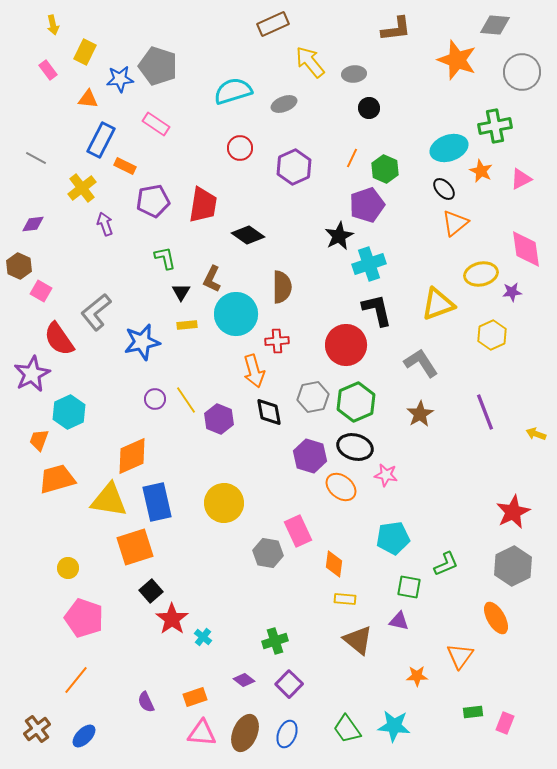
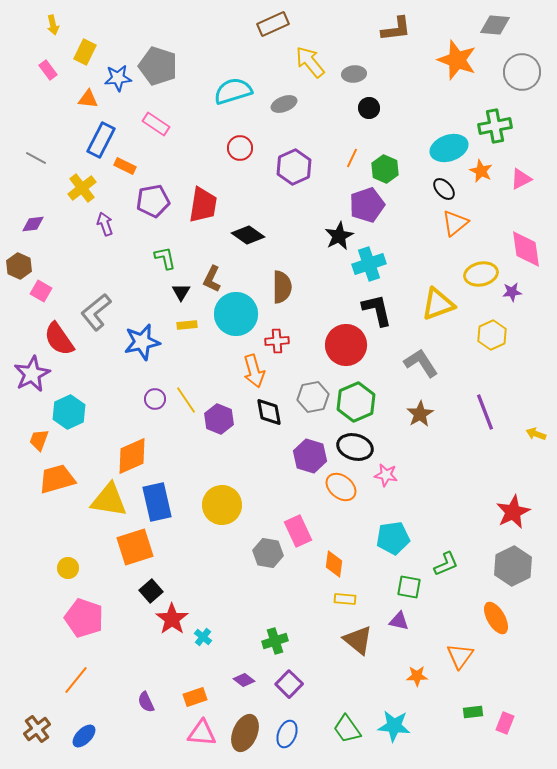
blue star at (120, 79): moved 2 px left, 1 px up
yellow circle at (224, 503): moved 2 px left, 2 px down
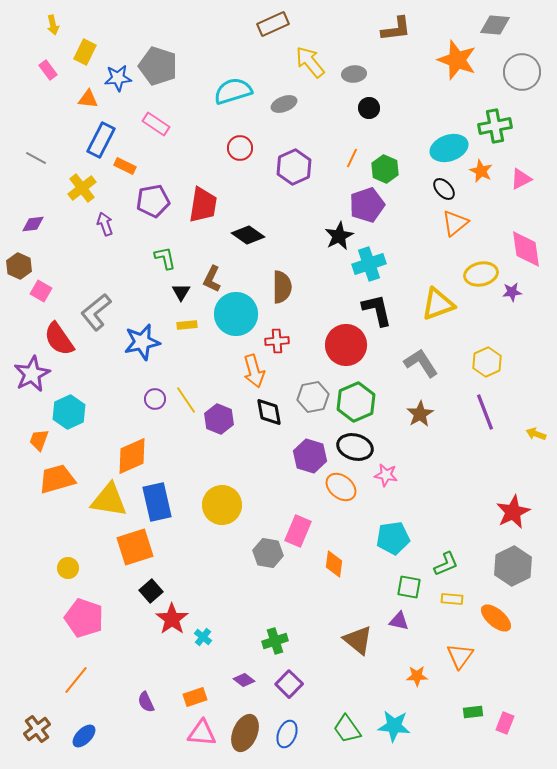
yellow hexagon at (492, 335): moved 5 px left, 27 px down
pink rectangle at (298, 531): rotated 48 degrees clockwise
yellow rectangle at (345, 599): moved 107 px right
orange ellipse at (496, 618): rotated 20 degrees counterclockwise
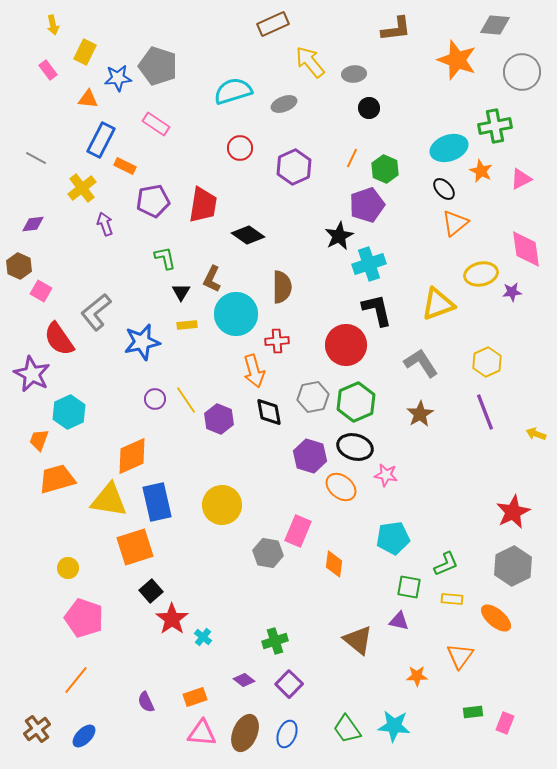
purple star at (32, 374): rotated 18 degrees counterclockwise
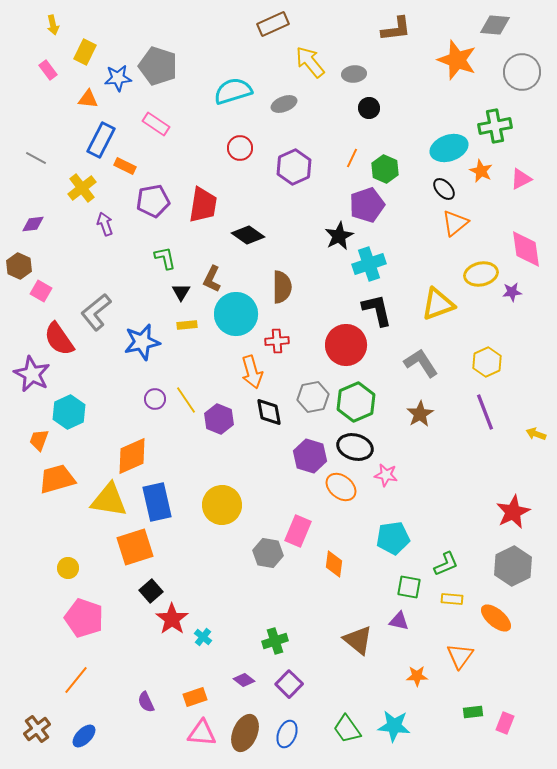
orange arrow at (254, 371): moved 2 px left, 1 px down
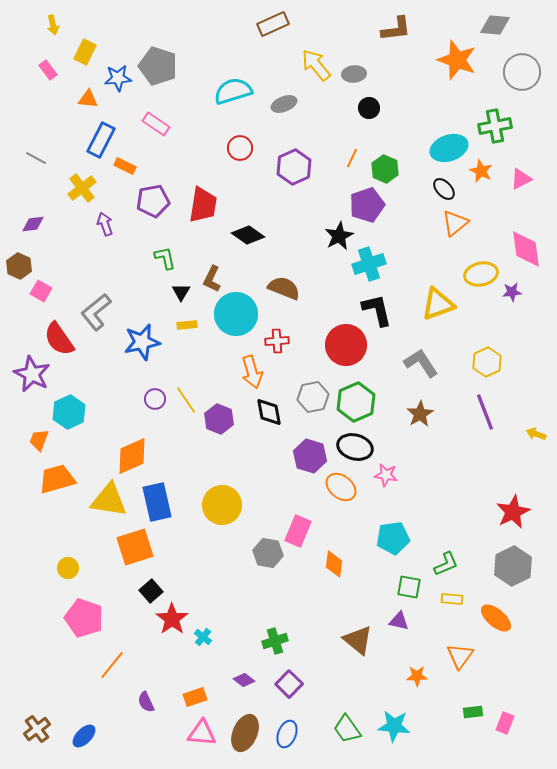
yellow arrow at (310, 62): moved 6 px right, 3 px down
brown semicircle at (282, 287): moved 2 px right, 1 px down; rotated 68 degrees counterclockwise
orange line at (76, 680): moved 36 px right, 15 px up
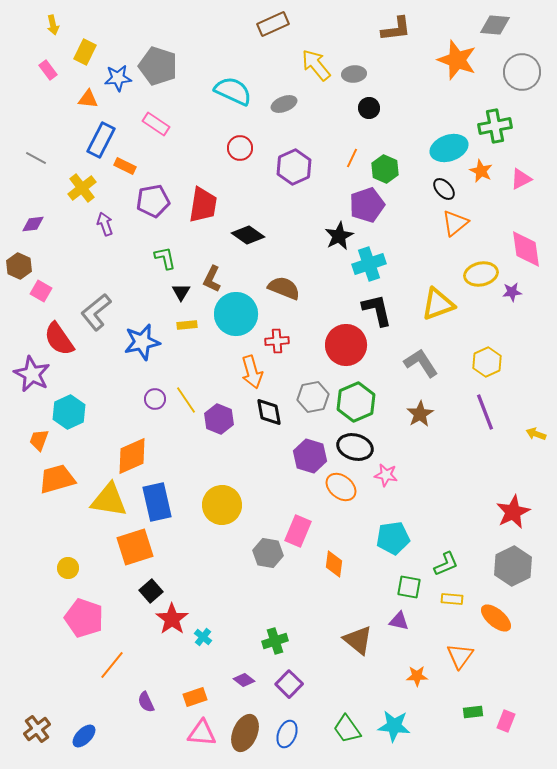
cyan semicircle at (233, 91): rotated 42 degrees clockwise
pink rectangle at (505, 723): moved 1 px right, 2 px up
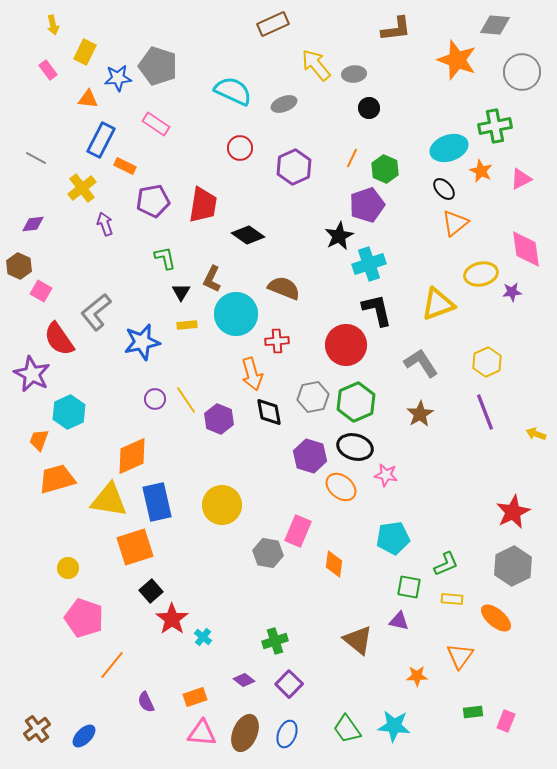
orange arrow at (252, 372): moved 2 px down
